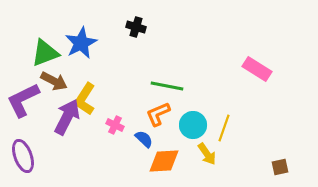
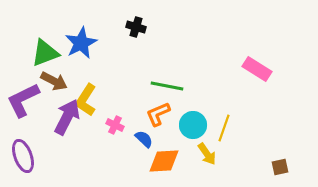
yellow L-shape: moved 1 px right, 1 px down
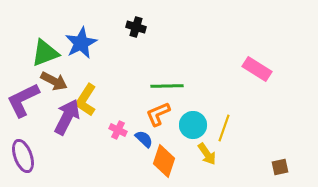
green line: rotated 12 degrees counterclockwise
pink cross: moved 3 px right, 5 px down
orange diamond: rotated 68 degrees counterclockwise
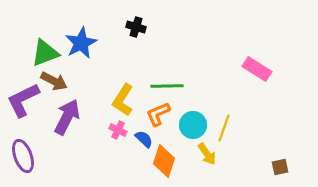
yellow L-shape: moved 37 px right
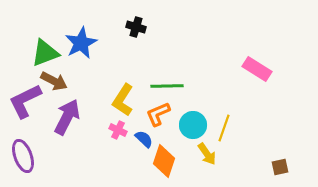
purple L-shape: moved 2 px right, 1 px down
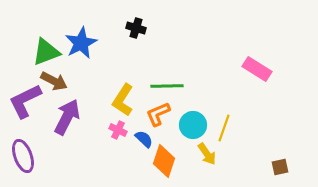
black cross: moved 1 px down
green triangle: moved 1 px right, 1 px up
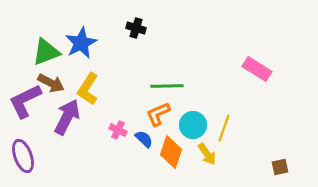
brown arrow: moved 3 px left, 2 px down
yellow L-shape: moved 35 px left, 11 px up
orange diamond: moved 7 px right, 9 px up
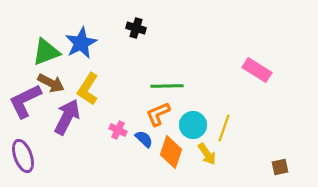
pink rectangle: moved 1 px down
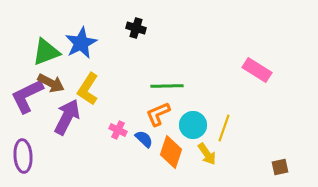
purple L-shape: moved 2 px right, 5 px up
purple ellipse: rotated 16 degrees clockwise
